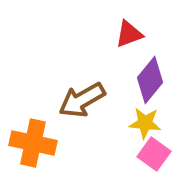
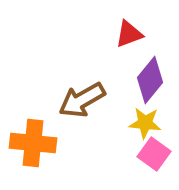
orange cross: rotated 6 degrees counterclockwise
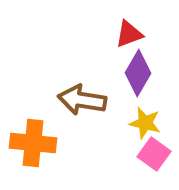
purple diamond: moved 12 px left, 7 px up; rotated 9 degrees counterclockwise
brown arrow: rotated 39 degrees clockwise
yellow star: rotated 8 degrees clockwise
